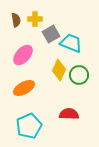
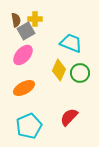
gray square: moved 25 px left, 3 px up
green circle: moved 1 px right, 2 px up
red semicircle: moved 3 px down; rotated 48 degrees counterclockwise
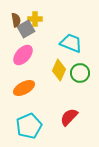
gray square: moved 2 px up
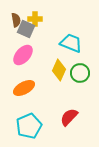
gray square: rotated 36 degrees counterclockwise
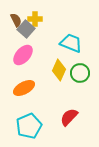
brown semicircle: rotated 16 degrees counterclockwise
gray square: rotated 18 degrees clockwise
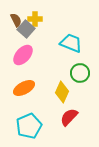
yellow diamond: moved 3 px right, 22 px down
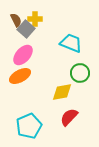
orange ellipse: moved 4 px left, 12 px up
yellow diamond: rotated 55 degrees clockwise
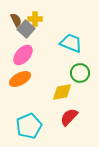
orange ellipse: moved 3 px down
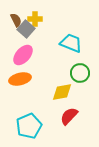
orange ellipse: rotated 15 degrees clockwise
red semicircle: moved 1 px up
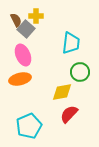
yellow cross: moved 1 px right, 3 px up
cyan trapezoid: rotated 75 degrees clockwise
pink ellipse: rotated 65 degrees counterclockwise
green circle: moved 1 px up
red semicircle: moved 2 px up
